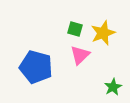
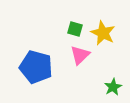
yellow star: rotated 25 degrees counterclockwise
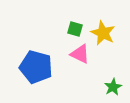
pink triangle: moved 1 px up; rotated 50 degrees counterclockwise
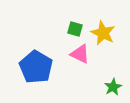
blue pentagon: rotated 16 degrees clockwise
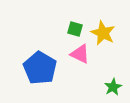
blue pentagon: moved 4 px right, 1 px down
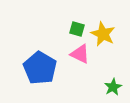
green square: moved 2 px right
yellow star: moved 1 px down
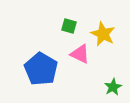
green square: moved 8 px left, 3 px up
blue pentagon: moved 1 px right, 1 px down
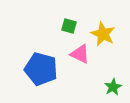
blue pentagon: rotated 16 degrees counterclockwise
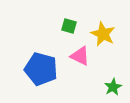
pink triangle: moved 2 px down
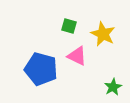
pink triangle: moved 3 px left
